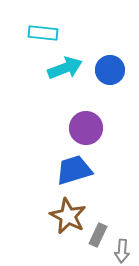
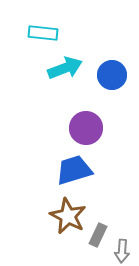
blue circle: moved 2 px right, 5 px down
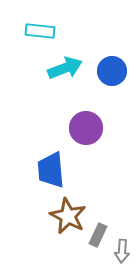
cyan rectangle: moved 3 px left, 2 px up
blue circle: moved 4 px up
blue trapezoid: moved 23 px left; rotated 78 degrees counterclockwise
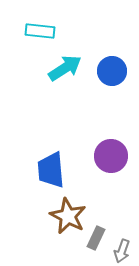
cyan arrow: rotated 12 degrees counterclockwise
purple circle: moved 25 px right, 28 px down
gray rectangle: moved 2 px left, 3 px down
gray arrow: rotated 15 degrees clockwise
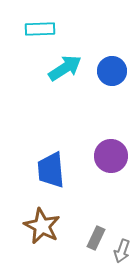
cyan rectangle: moved 2 px up; rotated 8 degrees counterclockwise
brown star: moved 26 px left, 10 px down
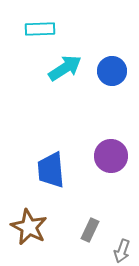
brown star: moved 13 px left, 1 px down
gray rectangle: moved 6 px left, 8 px up
